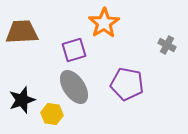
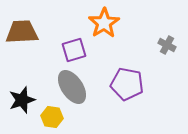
gray ellipse: moved 2 px left
yellow hexagon: moved 3 px down
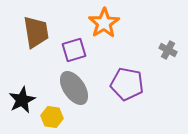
brown trapezoid: moved 14 px right; rotated 84 degrees clockwise
gray cross: moved 1 px right, 5 px down
gray ellipse: moved 2 px right, 1 px down
black star: rotated 8 degrees counterclockwise
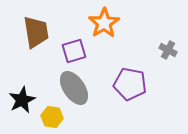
purple square: moved 1 px down
purple pentagon: moved 3 px right
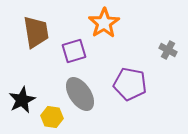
gray ellipse: moved 6 px right, 6 px down
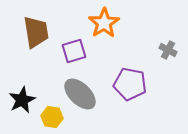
gray ellipse: rotated 12 degrees counterclockwise
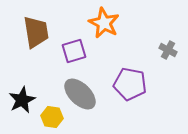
orange star: rotated 12 degrees counterclockwise
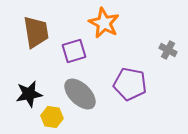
black star: moved 7 px right, 6 px up; rotated 16 degrees clockwise
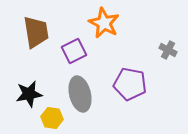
purple square: rotated 10 degrees counterclockwise
gray ellipse: rotated 32 degrees clockwise
yellow hexagon: moved 1 px down
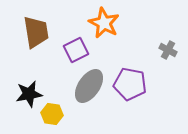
purple square: moved 2 px right, 1 px up
gray ellipse: moved 9 px right, 8 px up; rotated 48 degrees clockwise
yellow hexagon: moved 4 px up
